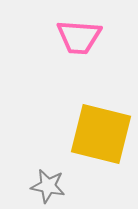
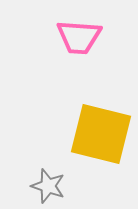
gray star: rotated 8 degrees clockwise
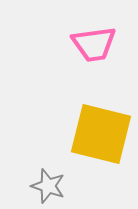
pink trapezoid: moved 15 px right, 7 px down; rotated 12 degrees counterclockwise
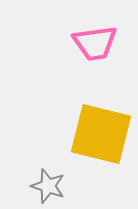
pink trapezoid: moved 1 px right, 1 px up
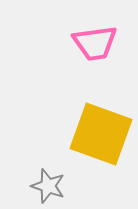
yellow square: rotated 6 degrees clockwise
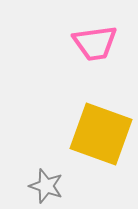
gray star: moved 2 px left
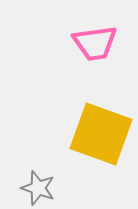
gray star: moved 8 px left, 2 px down
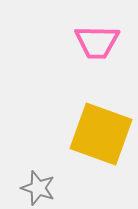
pink trapezoid: moved 2 px right, 1 px up; rotated 9 degrees clockwise
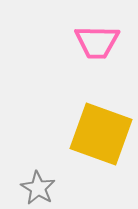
gray star: rotated 12 degrees clockwise
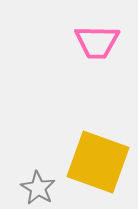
yellow square: moved 3 px left, 28 px down
